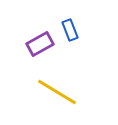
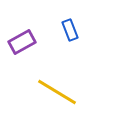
purple rectangle: moved 18 px left, 2 px up
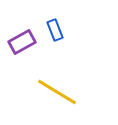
blue rectangle: moved 15 px left
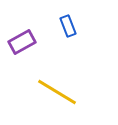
blue rectangle: moved 13 px right, 4 px up
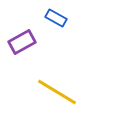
blue rectangle: moved 12 px left, 8 px up; rotated 40 degrees counterclockwise
